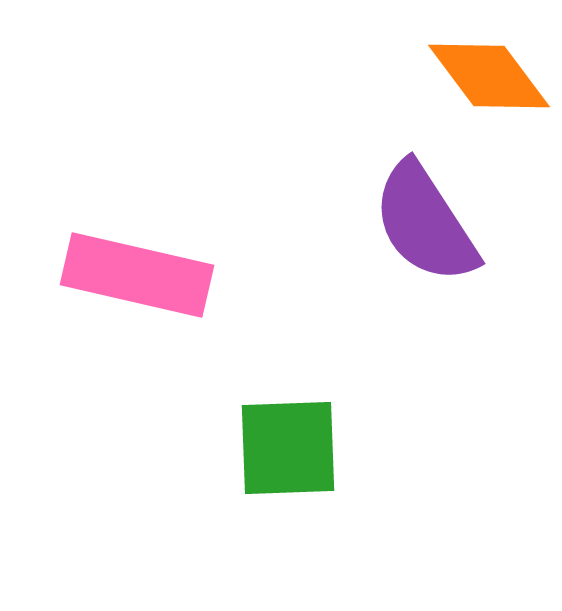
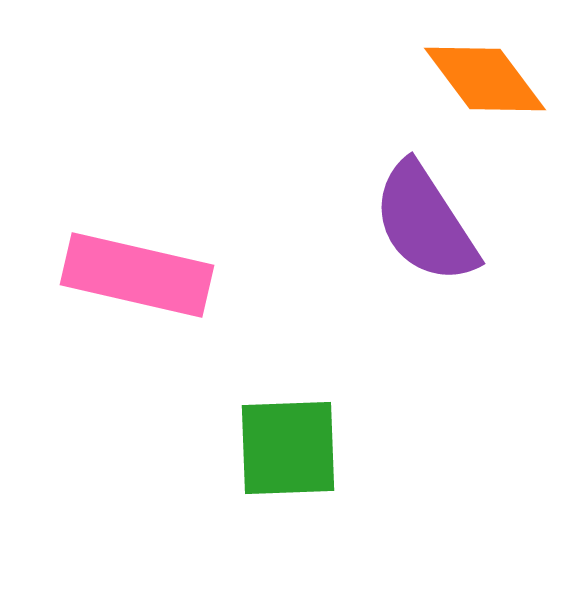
orange diamond: moved 4 px left, 3 px down
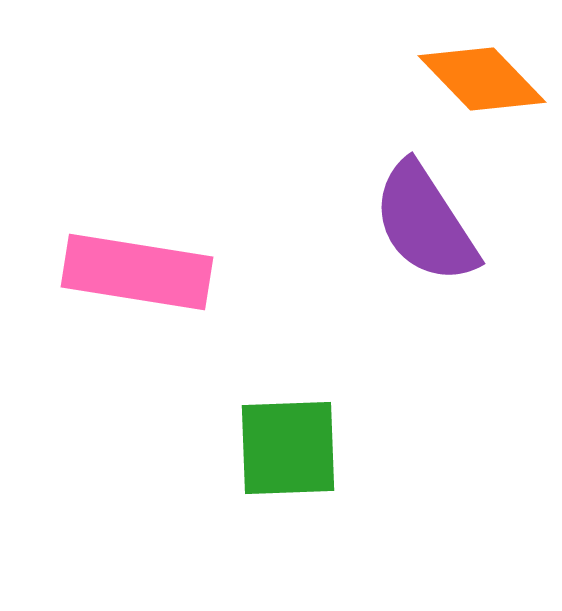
orange diamond: moved 3 px left; rotated 7 degrees counterclockwise
pink rectangle: moved 3 px up; rotated 4 degrees counterclockwise
